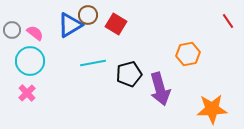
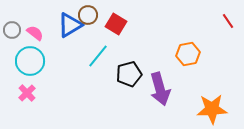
cyan line: moved 5 px right, 7 px up; rotated 40 degrees counterclockwise
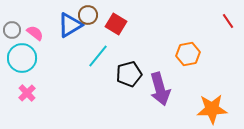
cyan circle: moved 8 px left, 3 px up
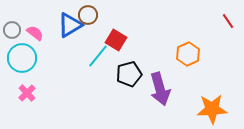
red square: moved 16 px down
orange hexagon: rotated 15 degrees counterclockwise
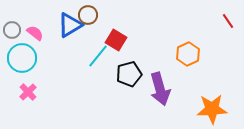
pink cross: moved 1 px right, 1 px up
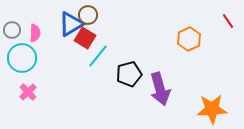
blue triangle: moved 1 px right, 1 px up
pink semicircle: rotated 54 degrees clockwise
red square: moved 31 px left, 2 px up
orange hexagon: moved 1 px right, 15 px up
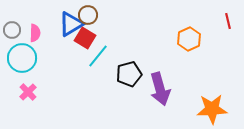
red line: rotated 21 degrees clockwise
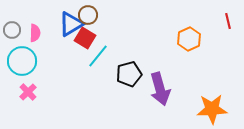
cyan circle: moved 3 px down
